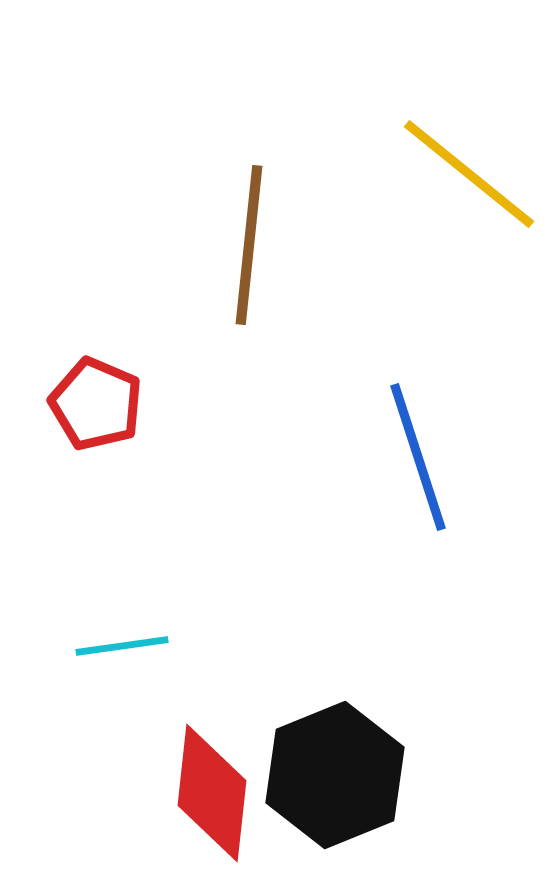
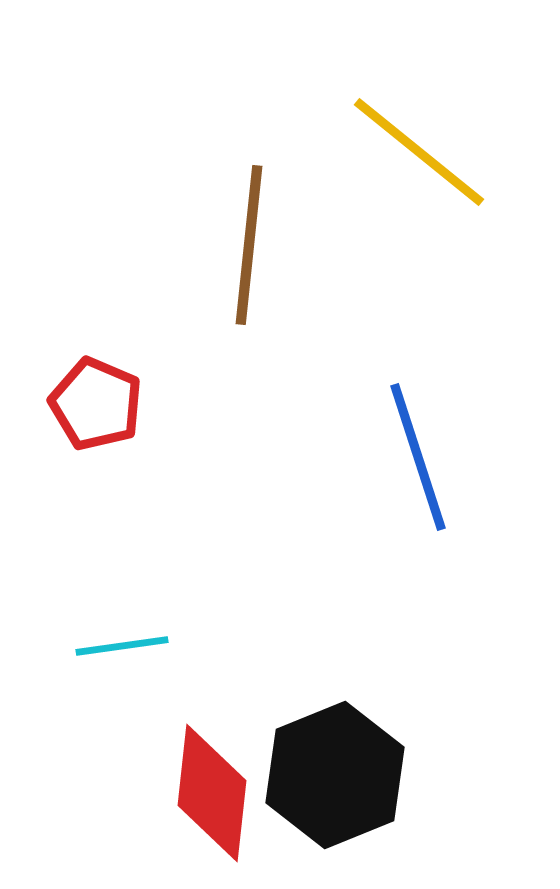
yellow line: moved 50 px left, 22 px up
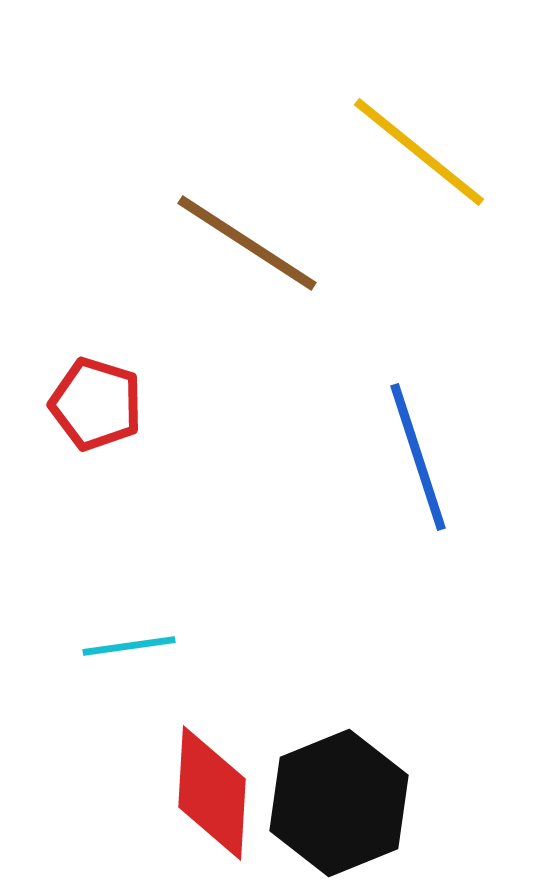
brown line: moved 2 px left, 2 px up; rotated 63 degrees counterclockwise
red pentagon: rotated 6 degrees counterclockwise
cyan line: moved 7 px right
black hexagon: moved 4 px right, 28 px down
red diamond: rotated 3 degrees counterclockwise
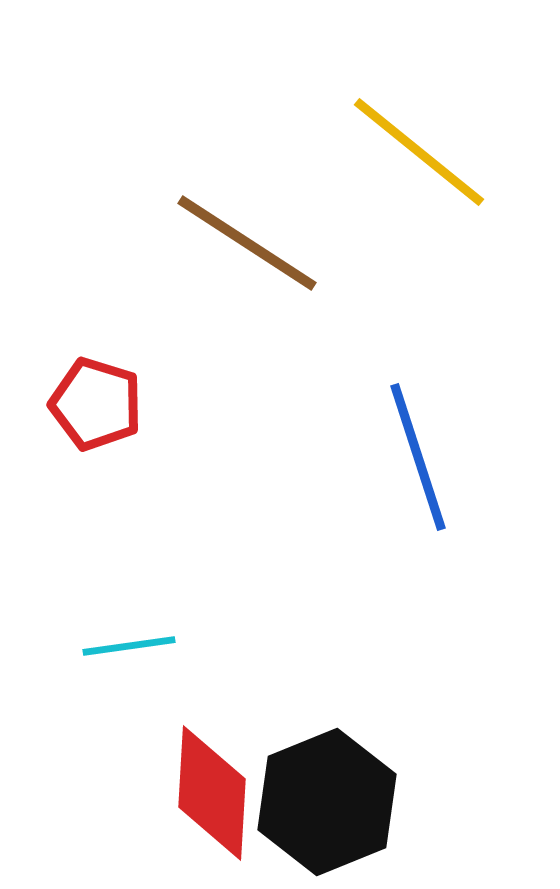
black hexagon: moved 12 px left, 1 px up
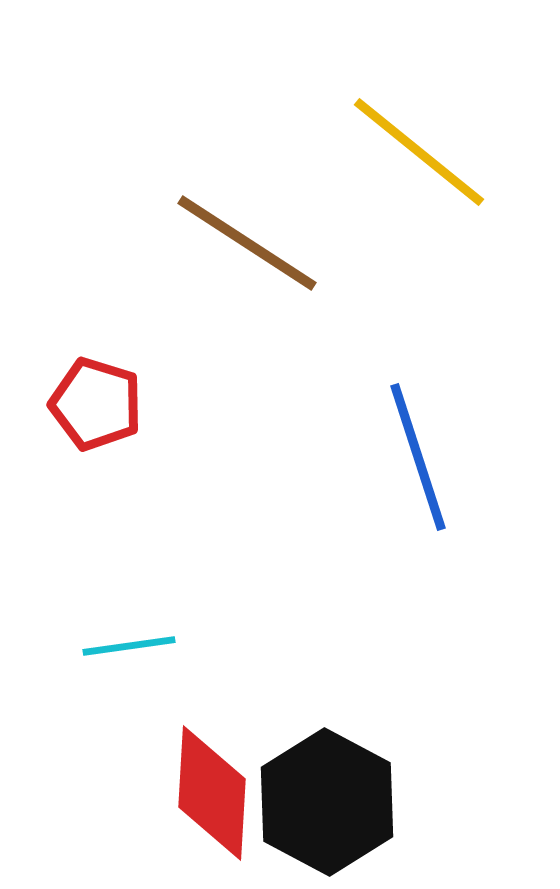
black hexagon: rotated 10 degrees counterclockwise
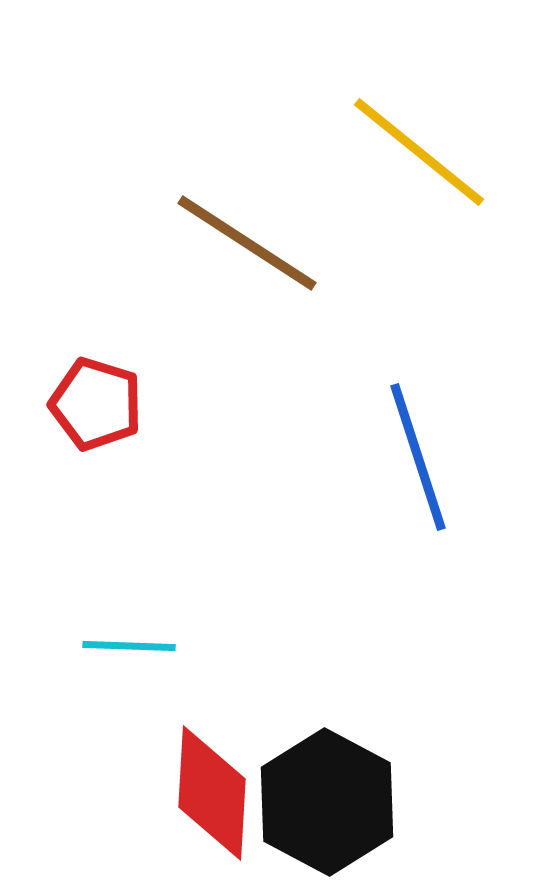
cyan line: rotated 10 degrees clockwise
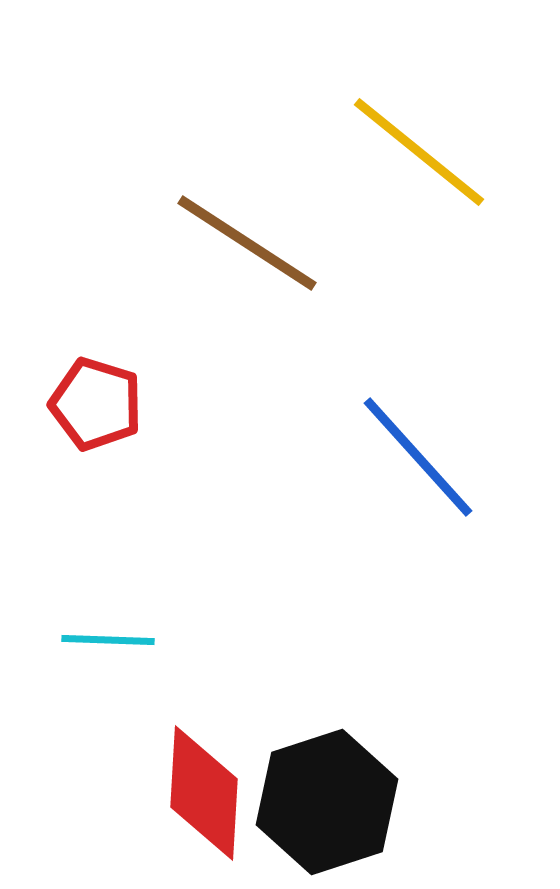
blue line: rotated 24 degrees counterclockwise
cyan line: moved 21 px left, 6 px up
red diamond: moved 8 px left
black hexagon: rotated 14 degrees clockwise
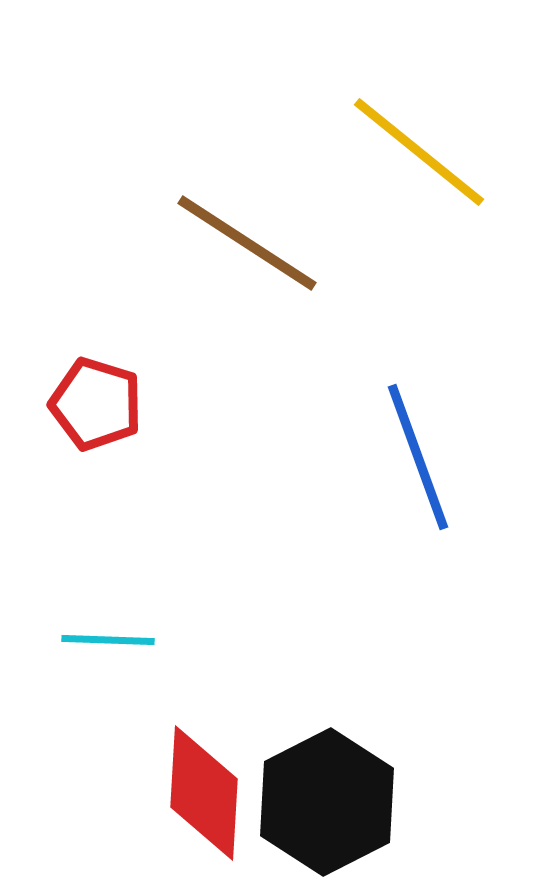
blue line: rotated 22 degrees clockwise
black hexagon: rotated 9 degrees counterclockwise
